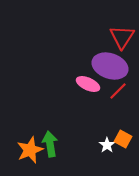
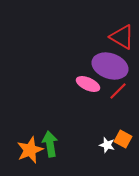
red triangle: rotated 32 degrees counterclockwise
white star: rotated 21 degrees counterclockwise
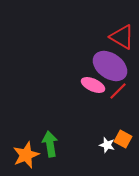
purple ellipse: rotated 16 degrees clockwise
pink ellipse: moved 5 px right, 1 px down
orange star: moved 4 px left, 5 px down
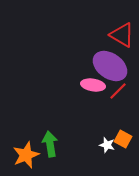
red triangle: moved 2 px up
pink ellipse: rotated 15 degrees counterclockwise
